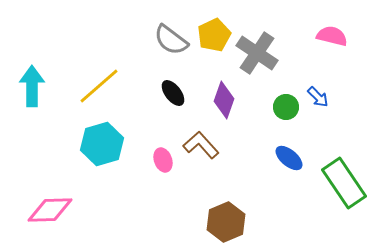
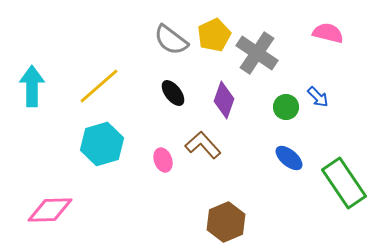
pink semicircle: moved 4 px left, 3 px up
brown L-shape: moved 2 px right
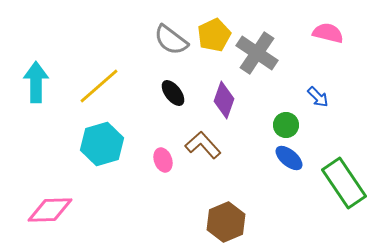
cyan arrow: moved 4 px right, 4 px up
green circle: moved 18 px down
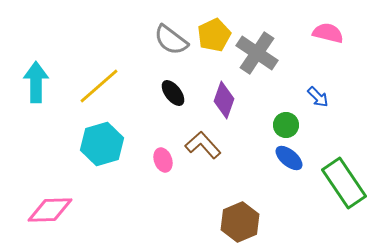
brown hexagon: moved 14 px right
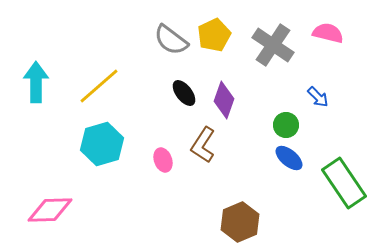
gray cross: moved 16 px right, 8 px up
black ellipse: moved 11 px right
brown L-shape: rotated 105 degrees counterclockwise
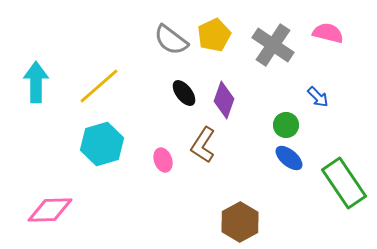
brown hexagon: rotated 6 degrees counterclockwise
